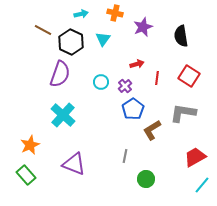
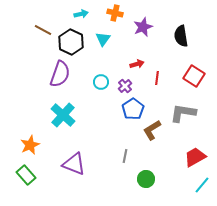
red square: moved 5 px right
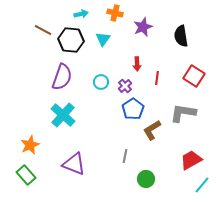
black hexagon: moved 2 px up; rotated 20 degrees counterclockwise
red arrow: rotated 104 degrees clockwise
purple semicircle: moved 2 px right, 3 px down
red trapezoid: moved 4 px left, 3 px down
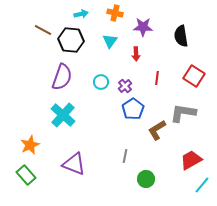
purple star: rotated 24 degrees clockwise
cyan triangle: moved 7 px right, 2 px down
red arrow: moved 1 px left, 10 px up
brown L-shape: moved 5 px right
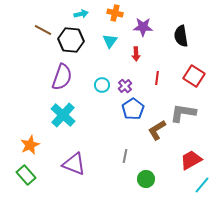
cyan circle: moved 1 px right, 3 px down
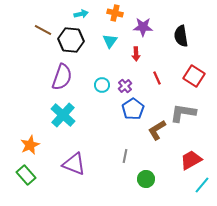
red line: rotated 32 degrees counterclockwise
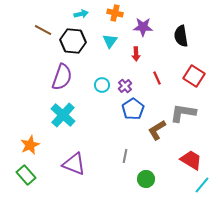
black hexagon: moved 2 px right, 1 px down
red trapezoid: rotated 60 degrees clockwise
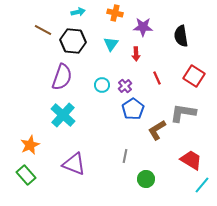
cyan arrow: moved 3 px left, 2 px up
cyan triangle: moved 1 px right, 3 px down
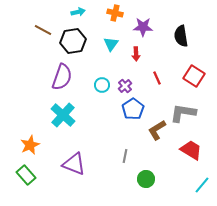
black hexagon: rotated 15 degrees counterclockwise
red trapezoid: moved 10 px up
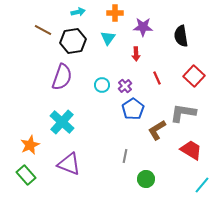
orange cross: rotated 14 degrees counterclockwise
cyan triangle: moved 3 px left, 6 px up
red square: rotated 10 degrees clockwise
cyan cross: moved 1 px left, 7 px down
purple triangle: moved 5 px left
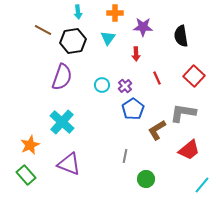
cyan arrow: rotated 96 degrees clockwise
red trapezoid: moved 2 px left; rotated 110 degrees clockwise
